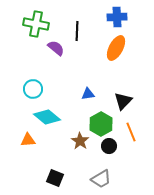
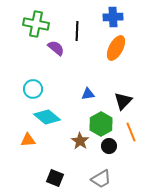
blue cross: moved 4 px left
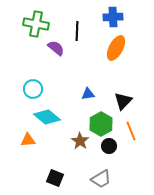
orange line: moved 1 px up
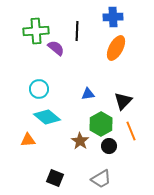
green cross: moved 7 px down; rotated 15 degrees counterclockwise
cyan circle: moved 6 px right
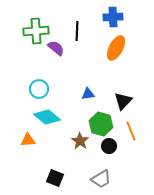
green hexagon: rotated 15 degrees counterclockwise
